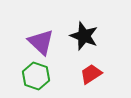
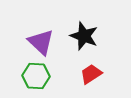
green hexagon: rotated 16 degrees counterclockwise
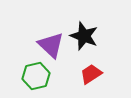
purple triangle: moved 10 px right, 3 px down
green hexagon: rotated 16 degrees counterclockwise
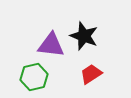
purple triangle: rotated 36 degrees counterclockwise
green hexagon: moved 2 px left, 1 px down
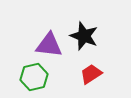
purple triangle: moved 2 px left
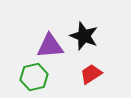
purple triangle: moved 1 px right, 1 px down; rotated 12 degrees counterclockwise
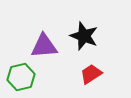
purple triangle: moved 6 px left
green hexagon: moved 13 px left
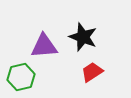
black star: moved 1 px left, 1 px down
red trapezoid: moved 1 px right, 2 px up
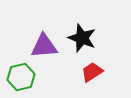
black star: moved 1 px left, 1 px down
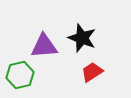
green hexagon: moved 1 px left, 2 px up
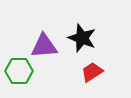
green hexagon: moved 1 px left, 4 px up; rotated 12 degrees clockwise
